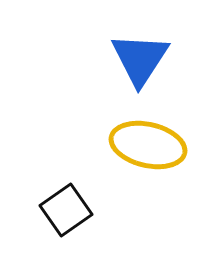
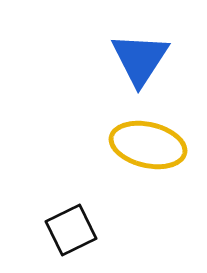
black square: moved 5 px right, 20 px down; rotated 9 degrees clockwise
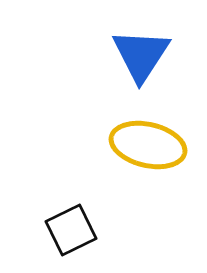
blue triangle: moved 1 px right, 4 px up
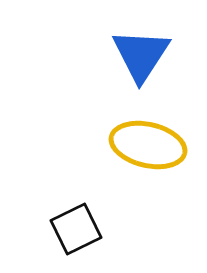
black square: moved 5 px right, 1 px up
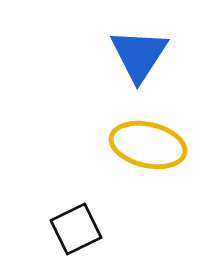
blue triangle: moved 2 px left
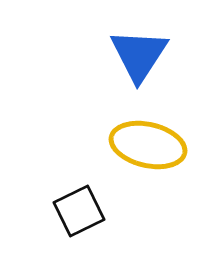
black square: moved 3 px right, 18 px up
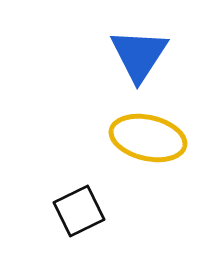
yellow ellipse: moved 7 px up
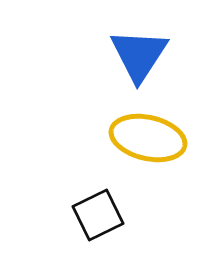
black square: moved 19 px right, 4 px down
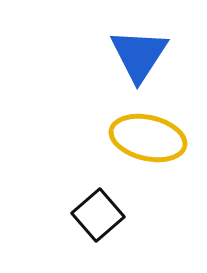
black square: rotated 15 degrees counterclockwise
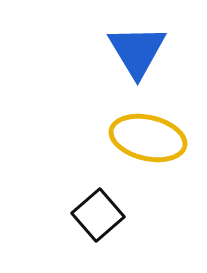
blue triangle: moved 2 px left, 4 px up; rotated 4 degrees counterclockwise
